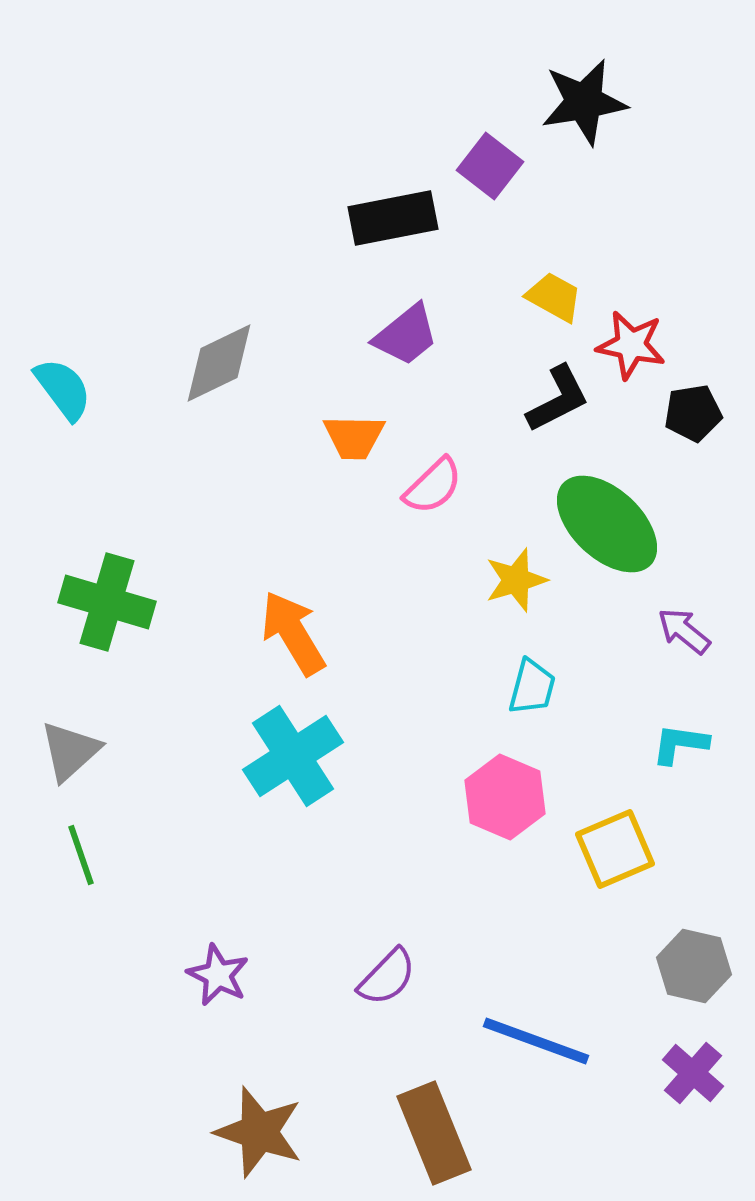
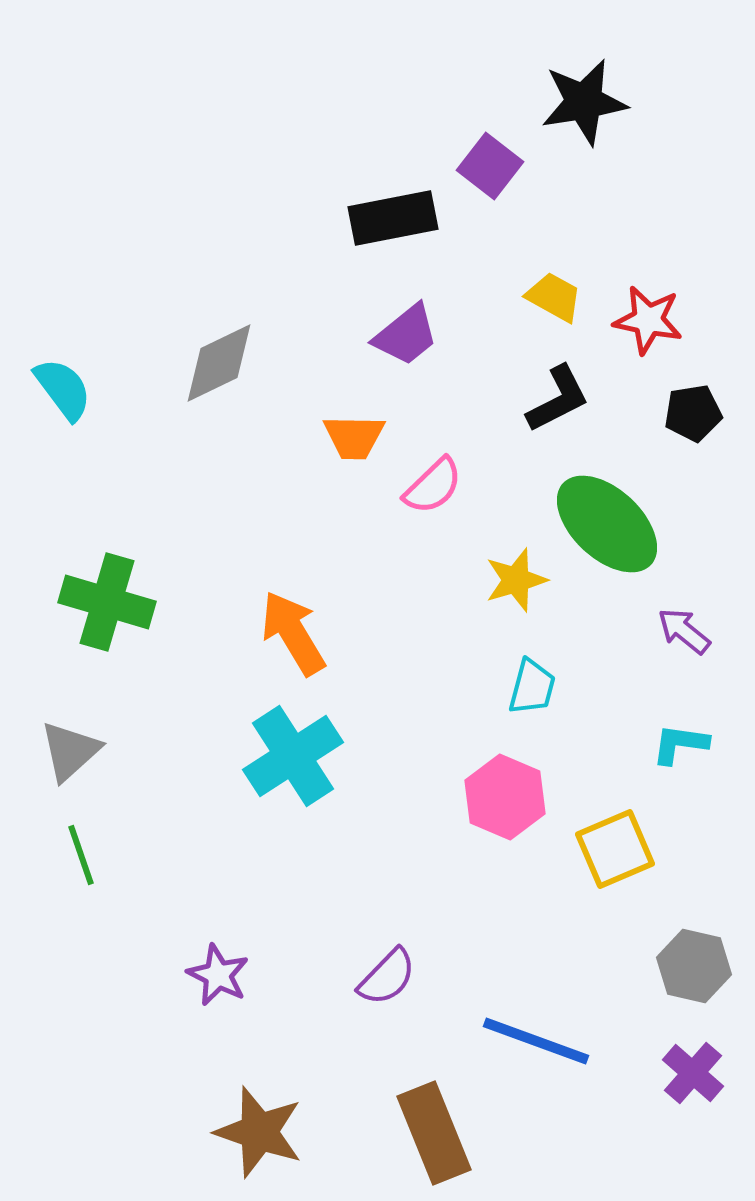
red star: moved 17 px right, 25 px up
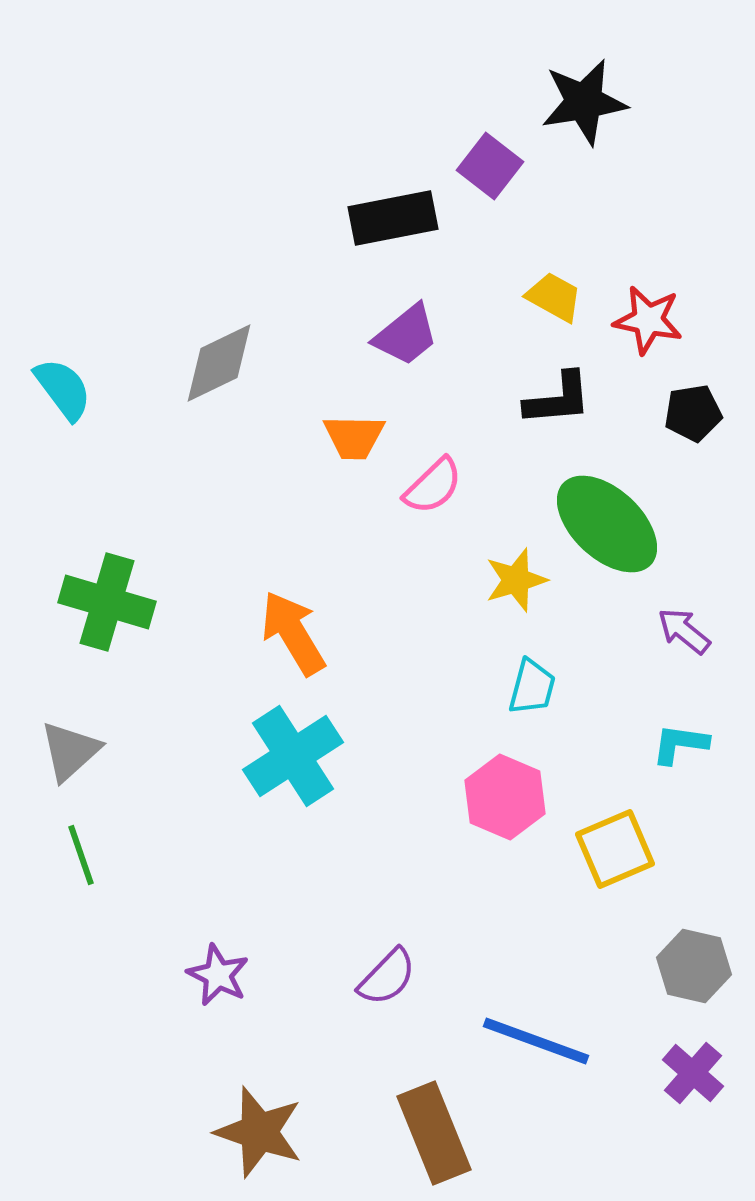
black L-shape: rotated 22 degrees clockwise
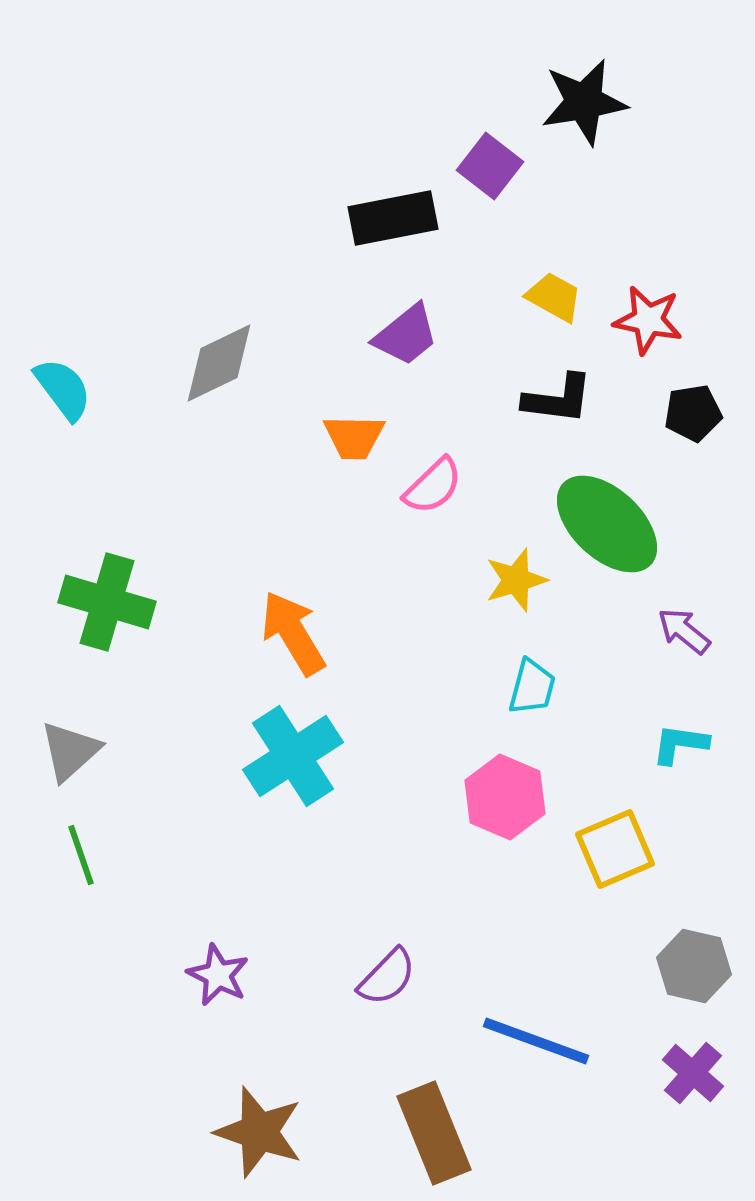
black L-shape: rotated 12 degrees clockwise
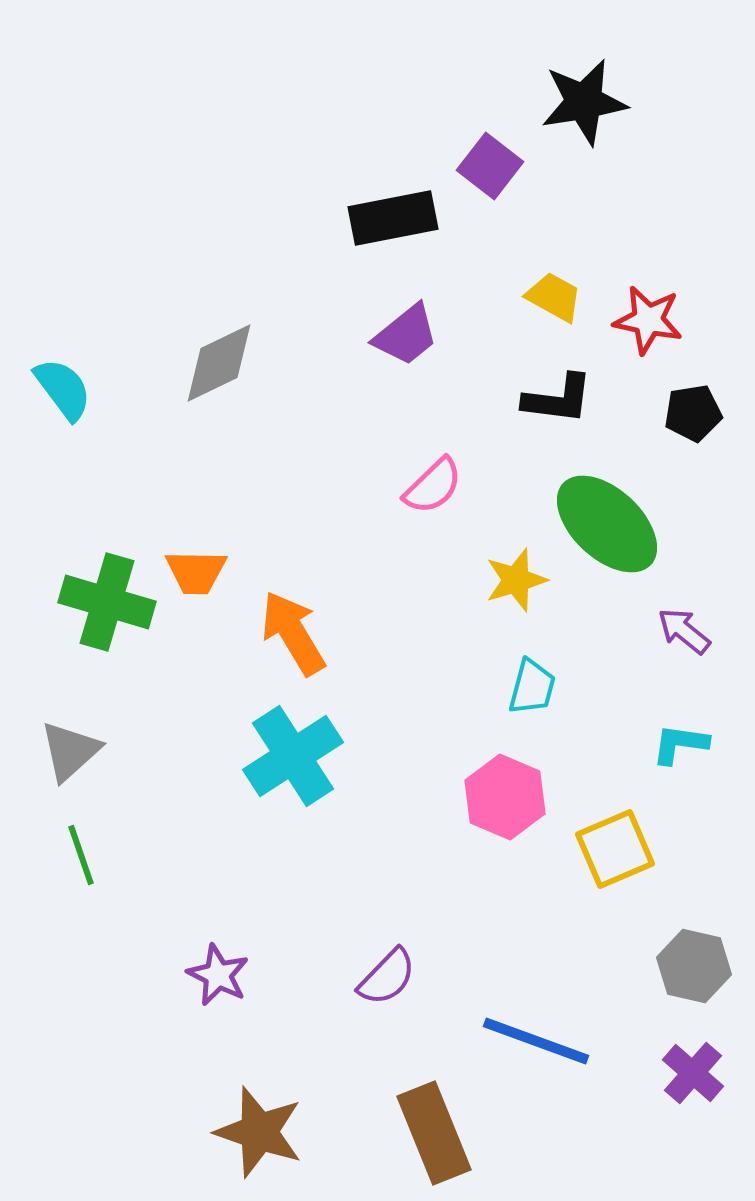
orange trapezoid: moved 158 px left, 135 px down
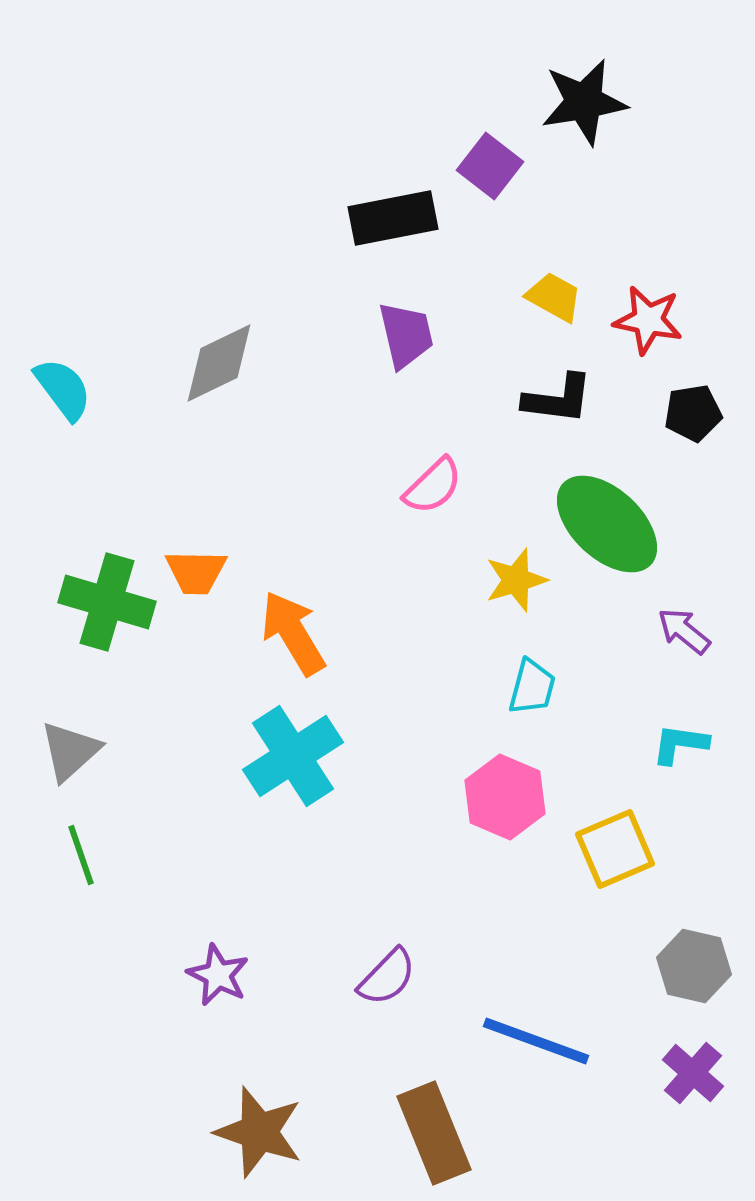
purple trapezoid: rotated 64 degrees counterclockwise
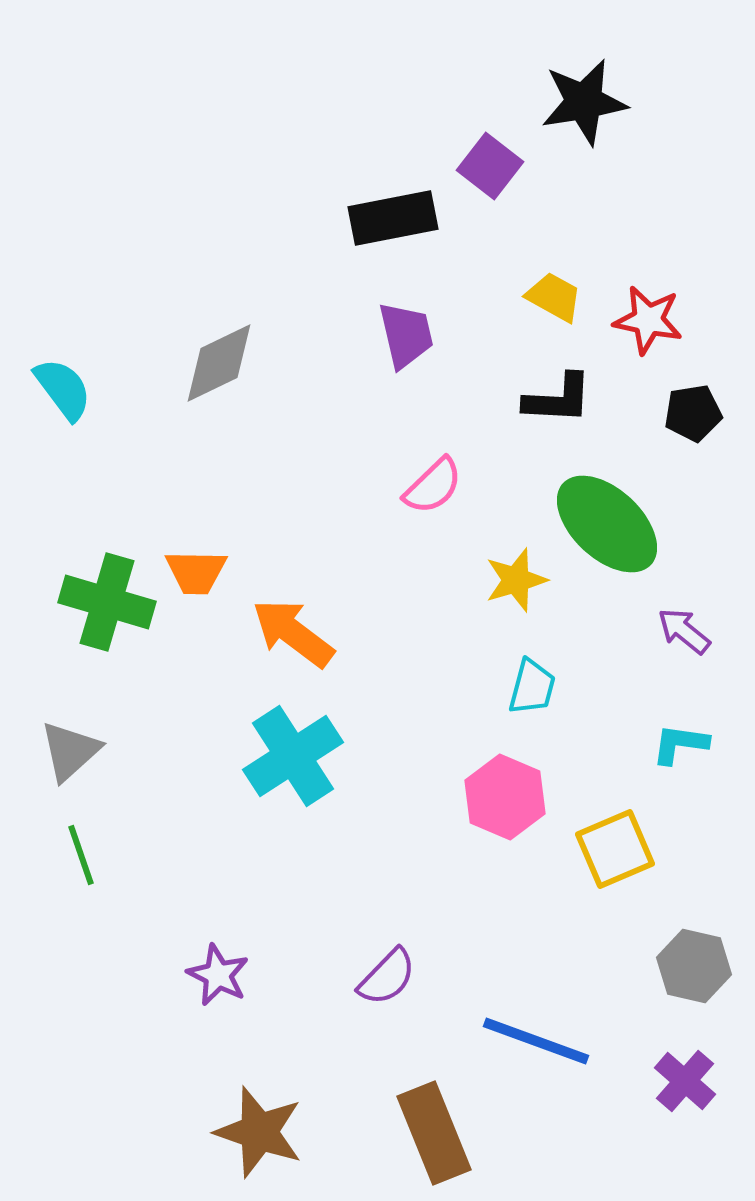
black L-shape: rotated 4 degrees counterclockwise
orange arrow: rotated 22 degrees counterclockwise
purple cross: moved 8 px left, 8 px down
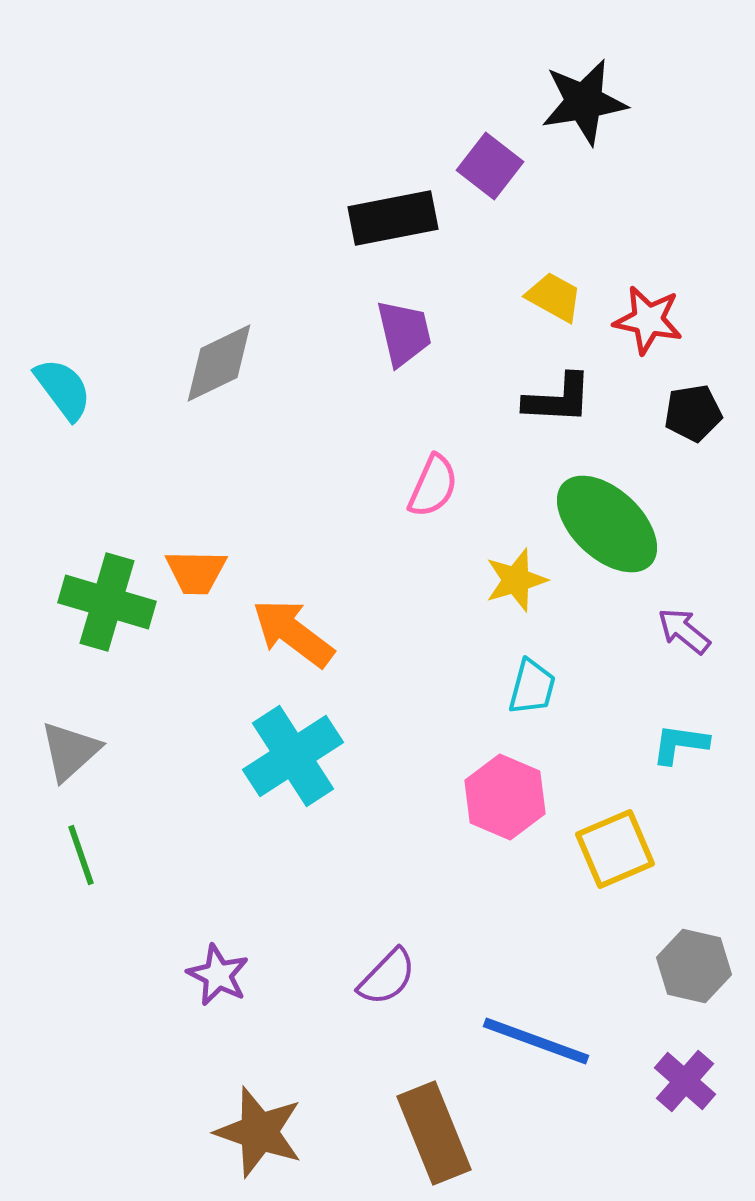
purple trapezoid: moved 2 px left, 2 px up
pink semicircle: rotated 22 degrees counterclockwise
